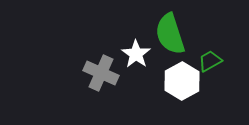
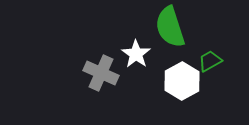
green semicircle: moved 7 px up
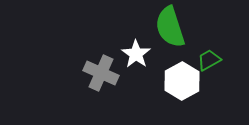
green trapezoid: moved 1 px left, 1 px up
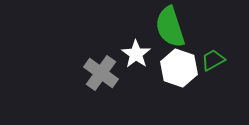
green trapezoid: moved 4 px right
gray cross: rotated 12 degrees clockwise
white hexagon: moved 3 px left, 13 px up; rotated 12 degrees counterclockwise
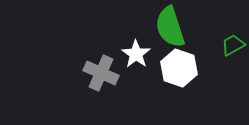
green trapezoid: moved 20 px right, 15 px up
gray cross: rotated 12 degrees counterclockwise
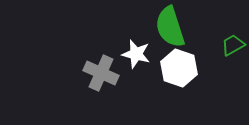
white star: rotated 20 degrees counterclockwise
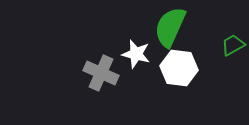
green semicircle: rotated 42 degrees clockwise
white hexagon: rotated 12 degrees counterclockwise
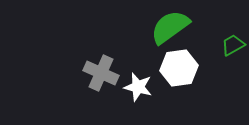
green semicircle: rotated 30 degrees clockwise
white star: moved 2 px right, 33 px down
white hexagon: rotated 15 degrees counterclockwise
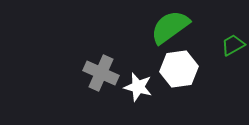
white hexagon: moved 1 px down
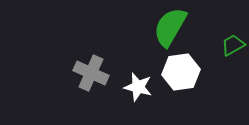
green semicircle: rotated 24 degrees counterclockwise
white hexagon: moved 2 px right, 3 px down
gray cross: moved 10 px left
